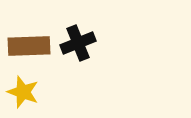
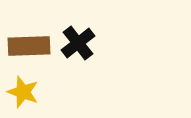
black cross: rotated 16 degrees counterclockwise
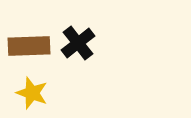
yellow star: moved 9 px right, 1 px down
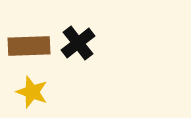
yellow star: moved 1 px up
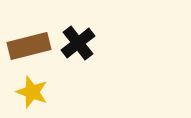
brown rectangle: rotated 12 degrees counterclockwise
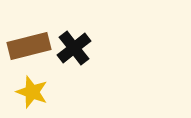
black cross: moved 4 px left, 5 px down
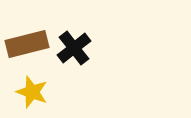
brown rectangle: moved 2 px left, 2 px up
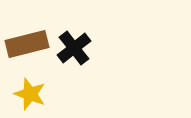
yellow star: moved 2 px left, 2 px down
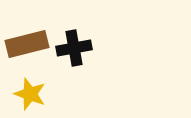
black cross: rotated 28 degrees clockwise
